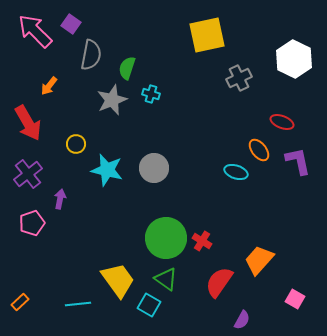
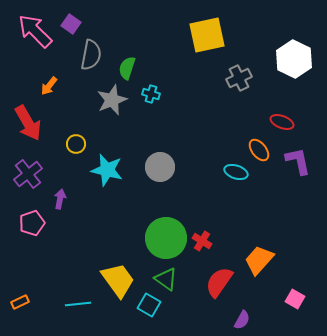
gray circle: moved 6 px right, 1 px up
orange rectangle: rotated 18 degrees clockwise
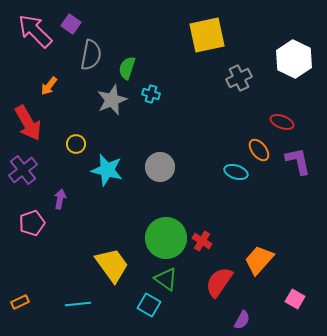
purple cross: moved 5 px left, 4 px up
yellow trapezoid: moved 6 px left, 15 px up
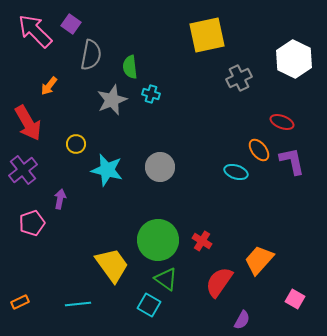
green semicircle: moved 3 px right, 1 px up; rotated 25 degrees counterclockwise
purple L-shape: moved 6 px left
green circle: moved 8 px left, 2 px down
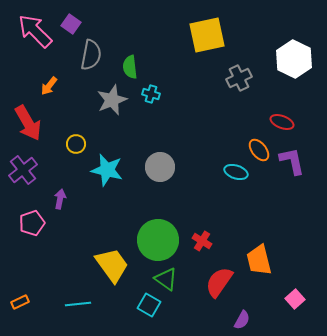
orange trapezoid: rotated 56 degrees counterclockwise
pink square: rotated 18 degrees clockwise
